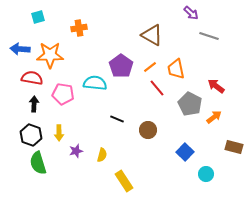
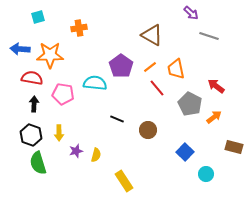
yellow semicircle: moved 6 px left
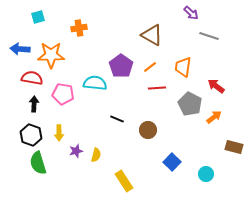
orange star: moved 1 px right
orange trapezoid: moved 7 px right, 2 px up; rotated 20 degrees clockwise
red line: rotated 54 degrees counterclockwise
blue square: moved 13 px left, 10 px down
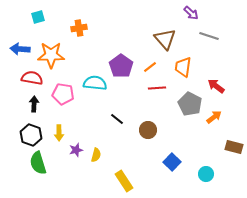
brown triangle: moved 13 px right, 4 px down; rotated 20 degrees clockwise
black line: rotated 16 degrees clockwise
purple star: moved 1 px up
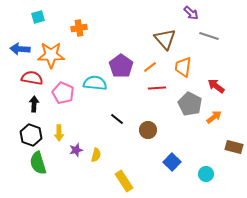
pink pentagon: moved 1 px up; rotated 15 degrees clockwise
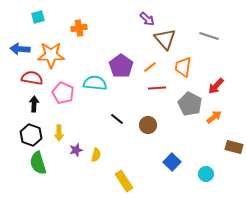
purple arrow: moved 44 px left, 6 px down
red arrow: rotated 84 degrees counterclockwise
brown circle: moved 5 px up
